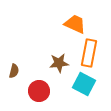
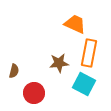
red circle: moved 5 px left, 2 px down
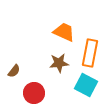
orange trapezoid: moved 11 px left, 8 px down
orange rectangle: moved 1 px right
brown semicircle: rotated 24 degrees clockwise
cyan square: moved 2 px right, 1 px down
